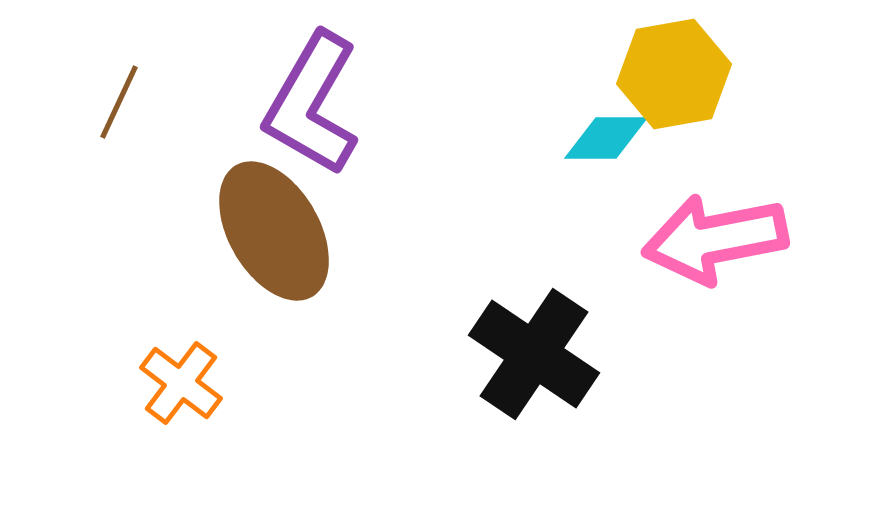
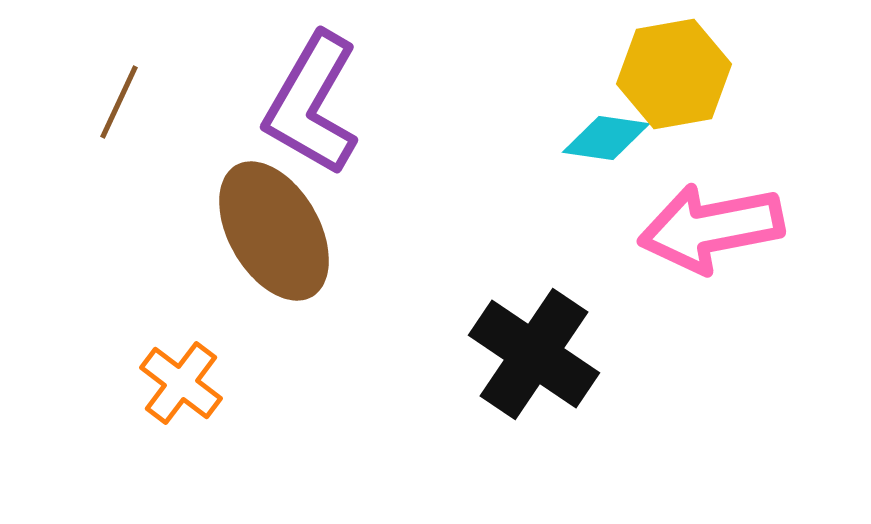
cyan diamond: rotated 8 degrees clockwise
pink arrow: moved 4 px left, 11 px up
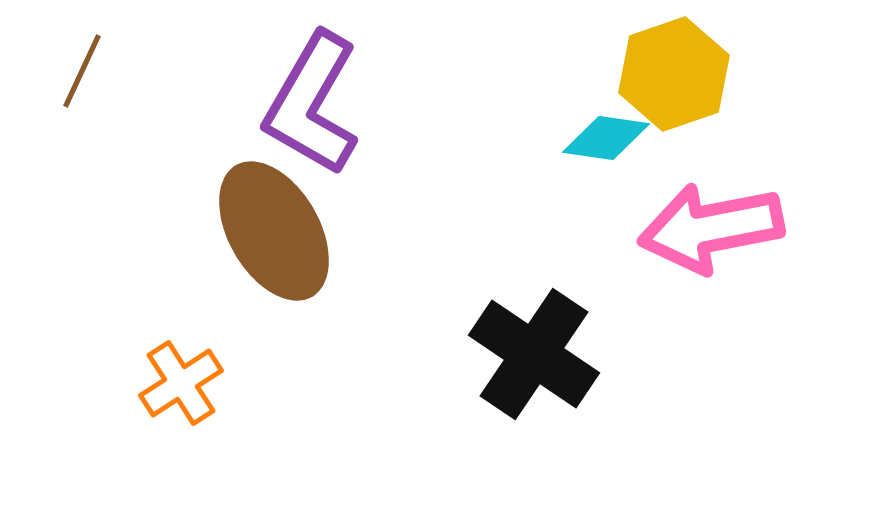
yellow hexagon: rotated 9 degrees counterclockwise
brown line: moved 37 px left, 31 px up
orange cross: rotated 20 degrees clockwise
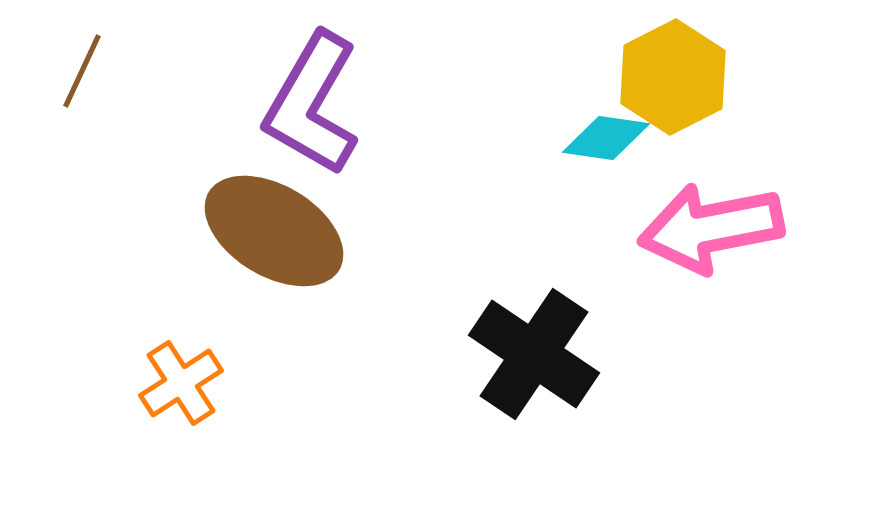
yellow hexagon: moved 1 px left, 3 px down; rotated 8 degrees counterclockwise
brown ellipse: rotated 29 degrees counterclockwise
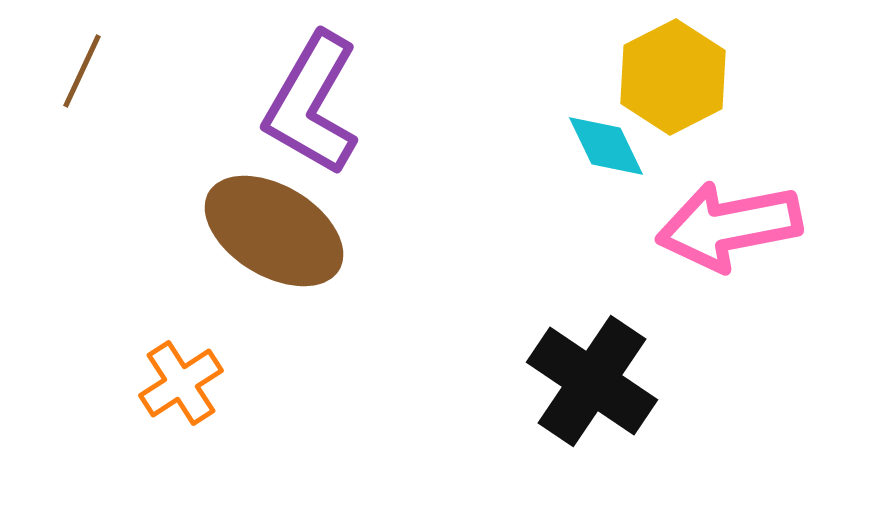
cyan diamond: moved 8 px down; rotated 56 degrees clockwise
pink arrow: moved 18 px right, 2 px up
black cross: moved 58 px right, 27 px down
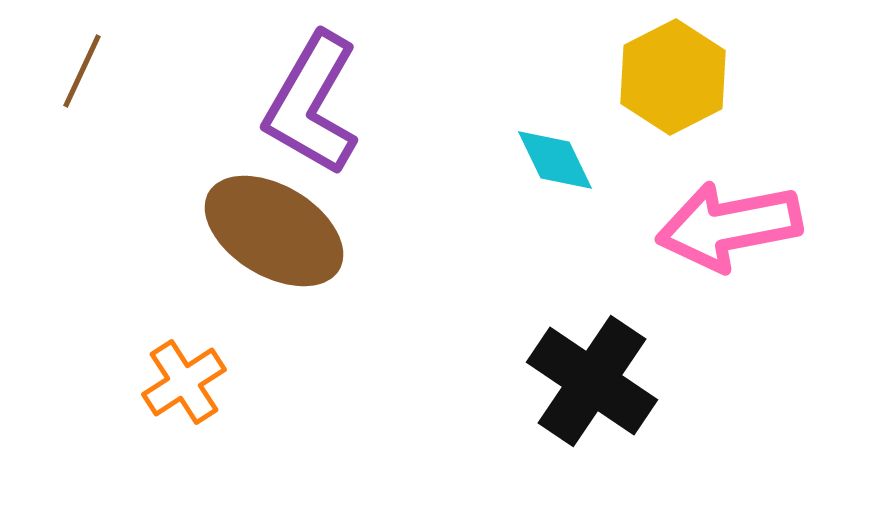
cyan diamond: moved 51 px left, 14 px down
orange cross: moved 3 px right, 1 px up
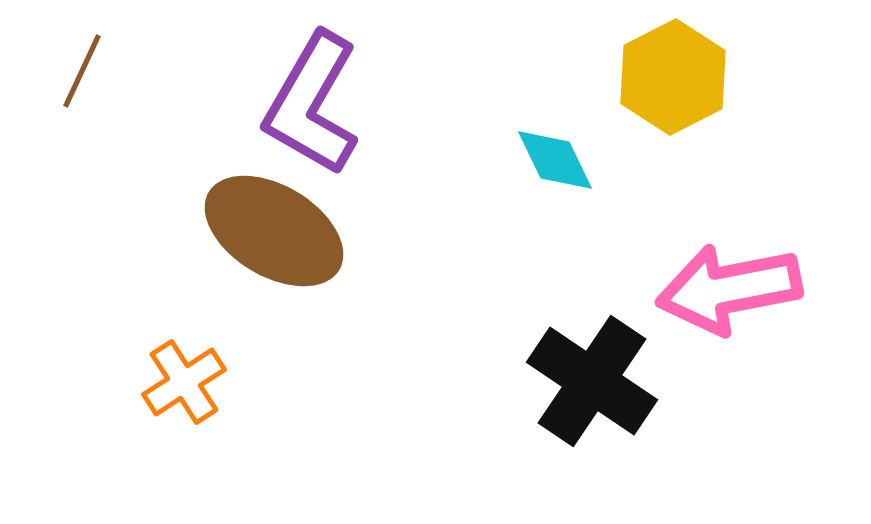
pink arrow: moved 63 px down
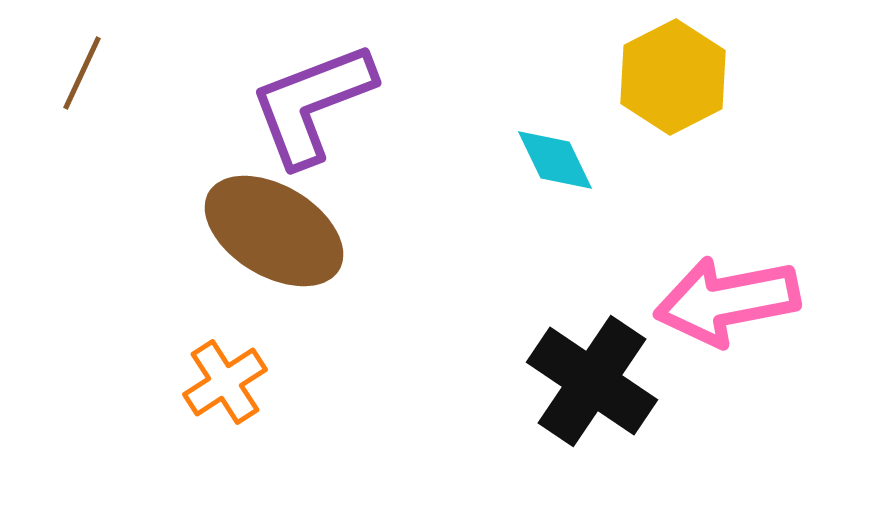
brown line: moved 2 px down
purple L-shape: rotated 39 degrees clockwise
pink arrow: moved 2 px left, 12 px down
orange cross: moved 41 px right
